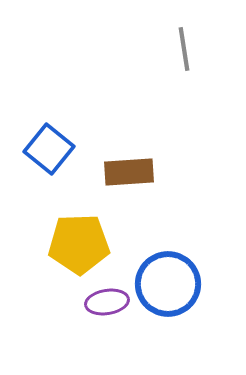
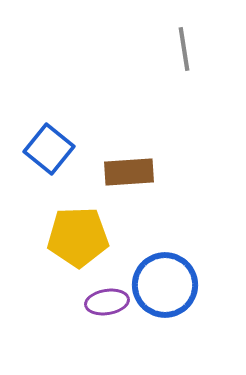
yellow pentagon: moved 1 px left, 7 px up
blue circle: moved 3 px left, 1 px down
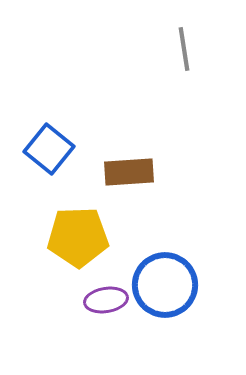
purple ellipse: moved 1 px left, 2 px up
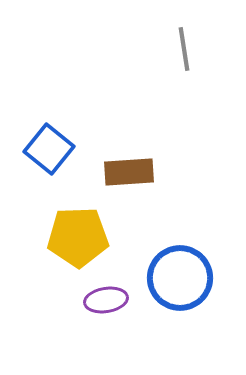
blue circle: moved 15 px right, 7 px up
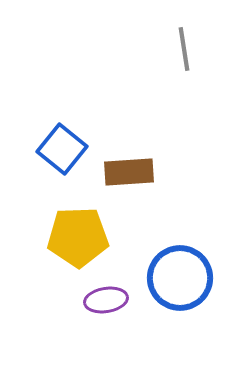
blue square: moved 13 px right
